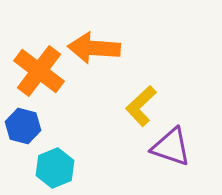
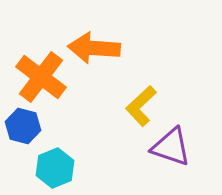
orange cross: moved 2 px right, 6 px down
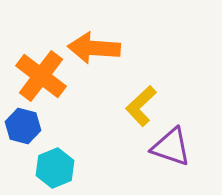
orange cross: moved 1 px up
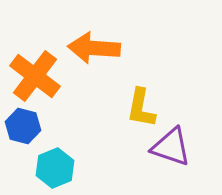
orange cross: moved 6 px left
yellow L-shape: moved 2 px down; rotated 36 degrees counterclockwise
